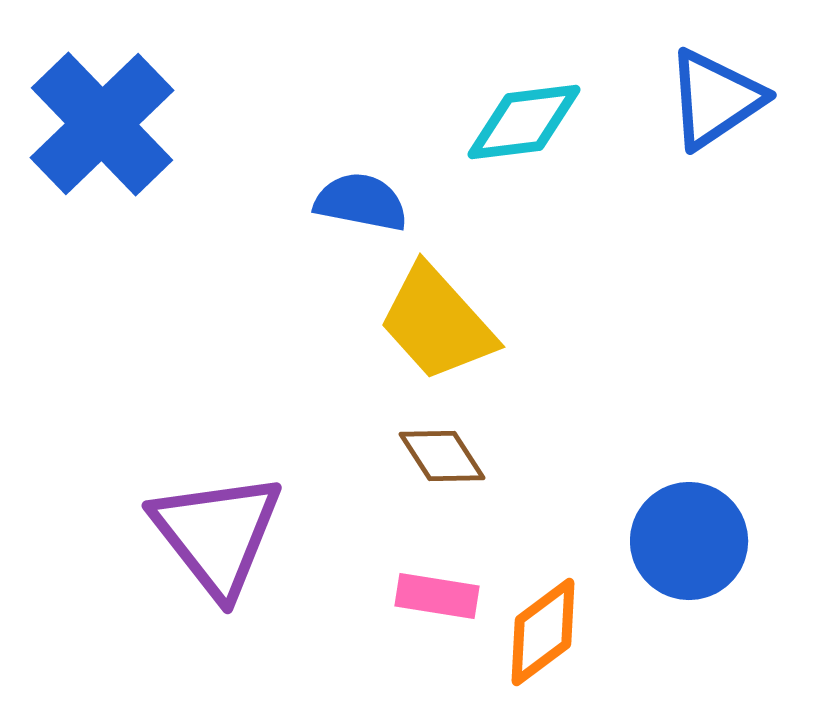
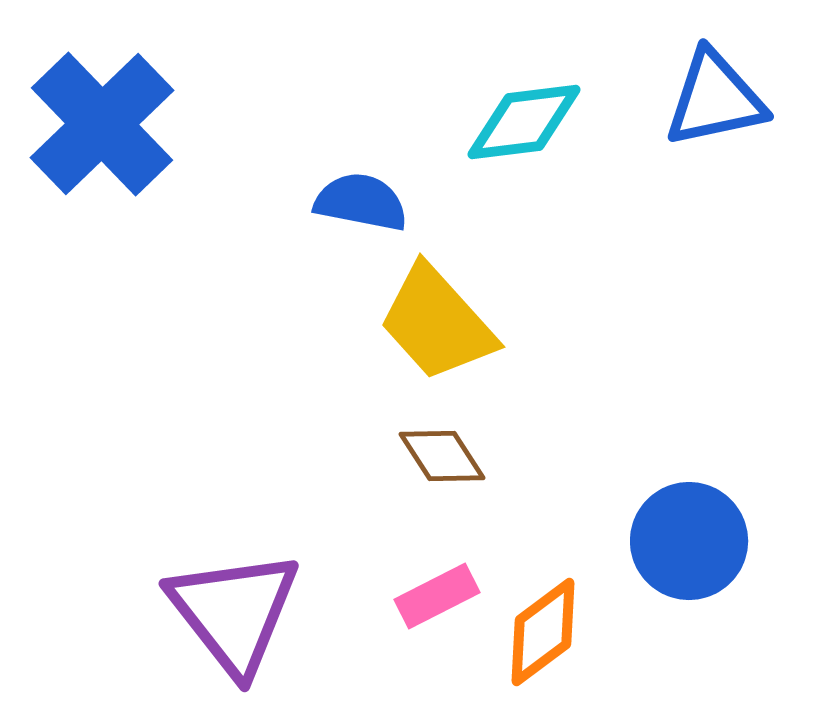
blue triangle: rotated 22 degrees clockwise
purple triangle: moved 17 px right, 78 px down
pink rectangle: rotated 36 degrees counterclockwise
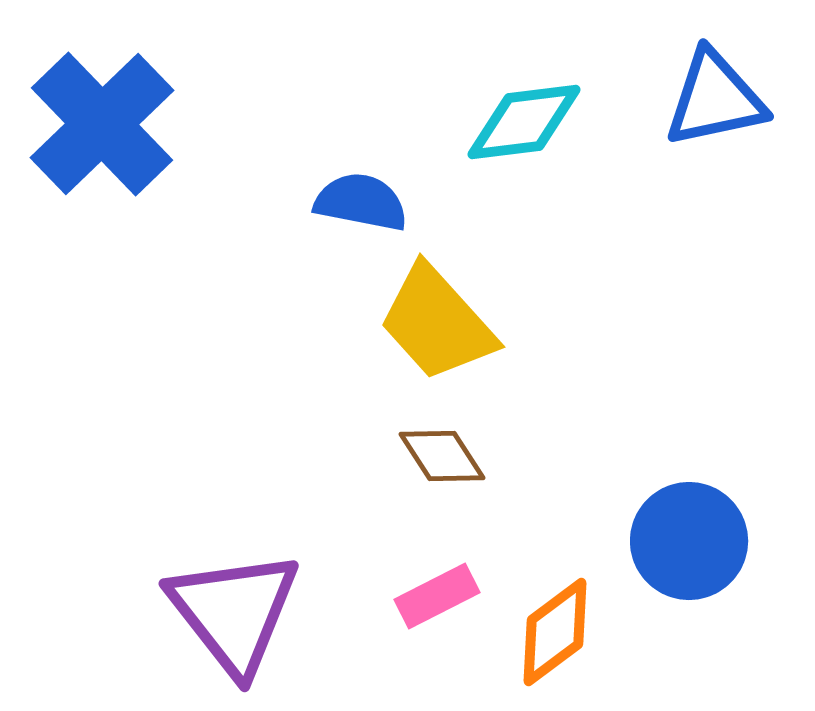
orange diamond: moved 12 px right
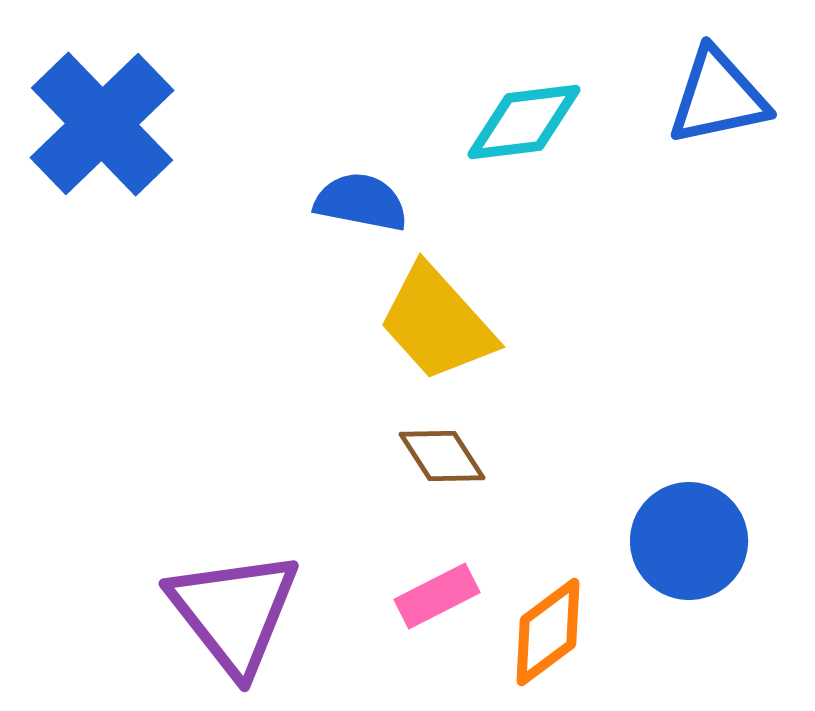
blue triangle: moved 3 px right, 2 px up
orange diamond: moved 7 px left
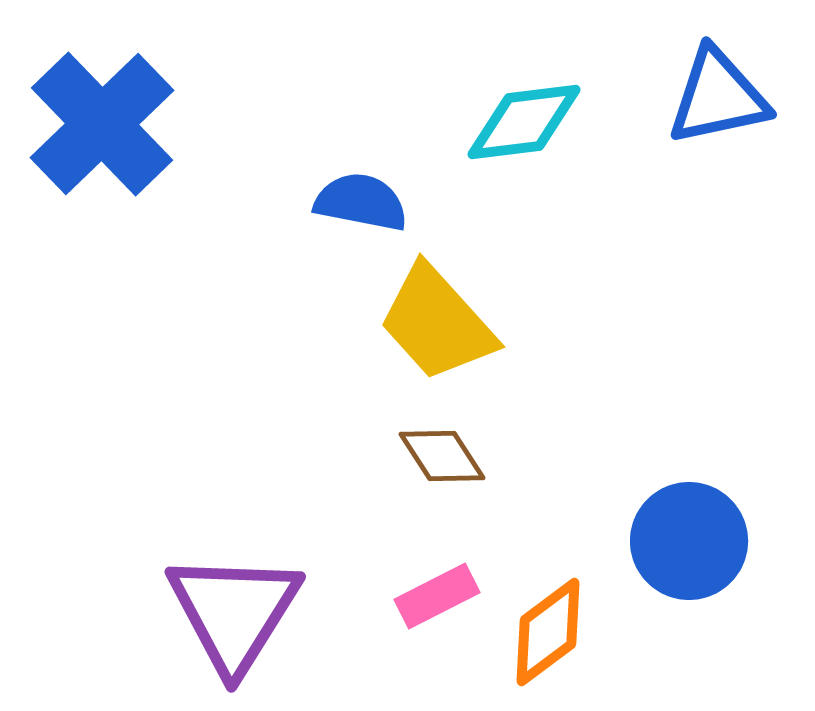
purple triangle: rotated 10 degrees clockwise
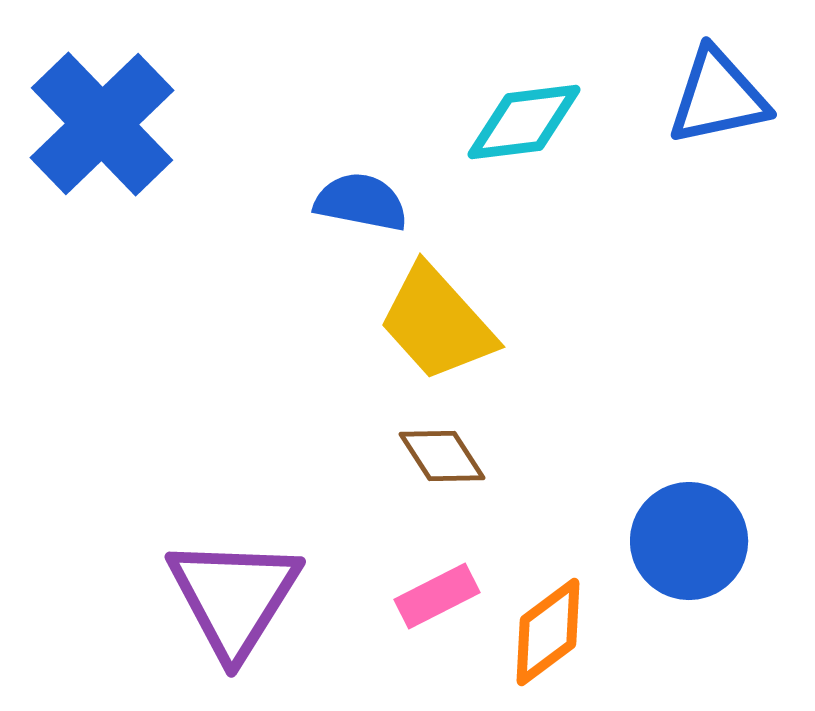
purple triangle: moved 15 px up
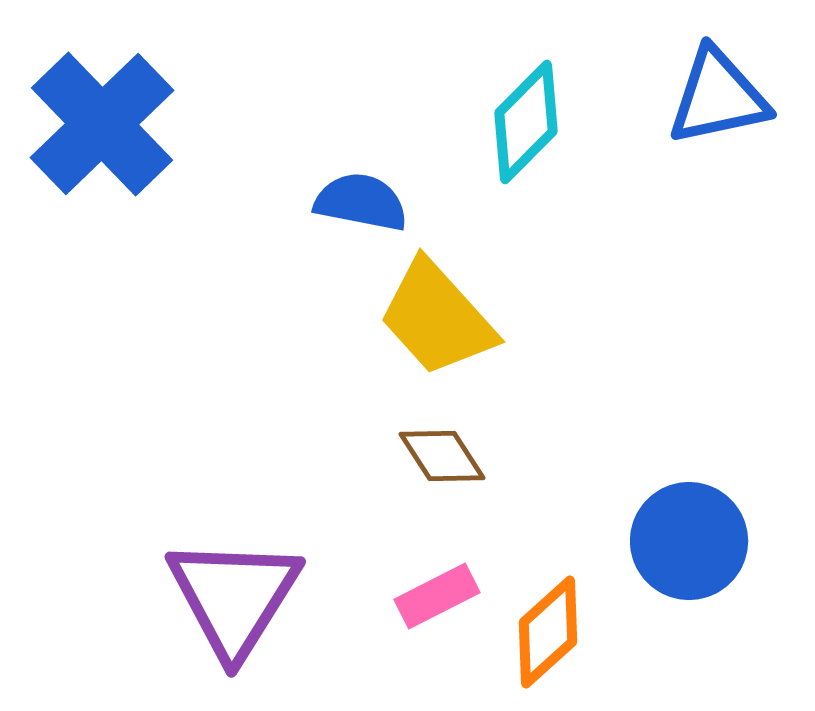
cyan diamond: moved 2 px right; rotated 38 degrees counterclockwise
yellow trapezoid: moved 5 px up
orange diamond: rotated 5 degrees counterclockwise
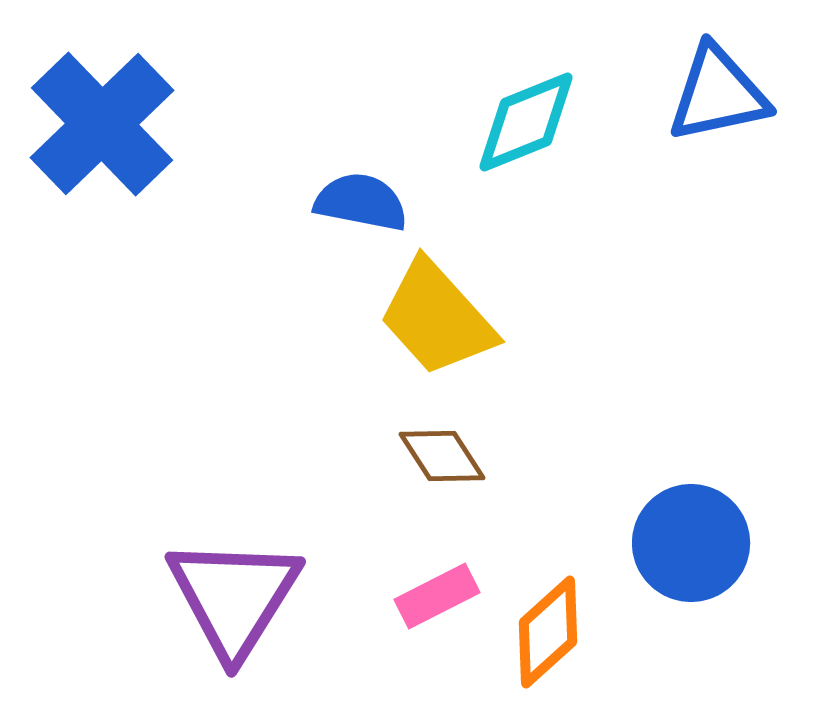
blue triangle: moved 3 px up
cyan diamond: rotated 23 degrees clockwise
blue circle: moved 2 px right, 2 px down
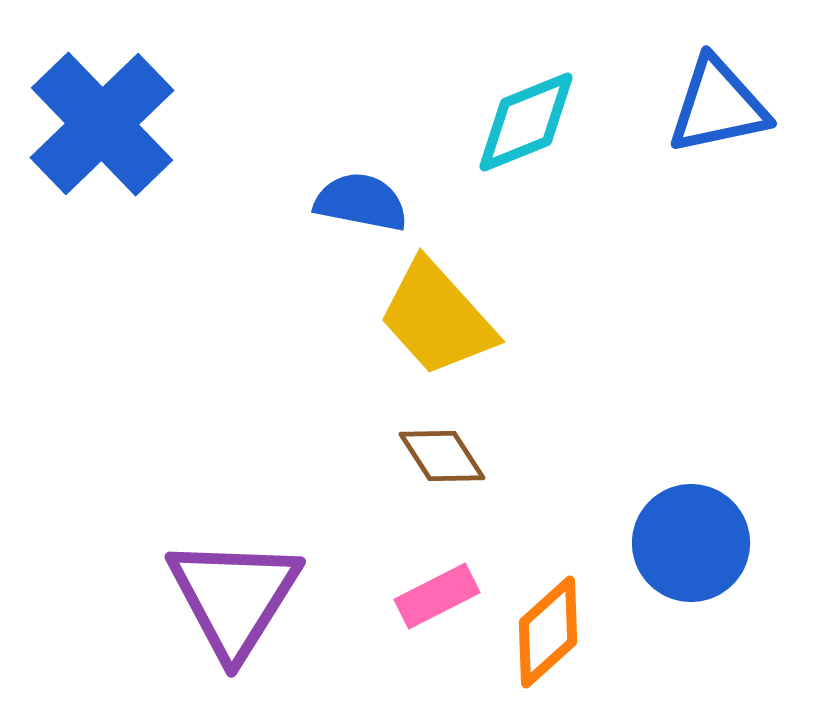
blue triangle: moved 12 px down
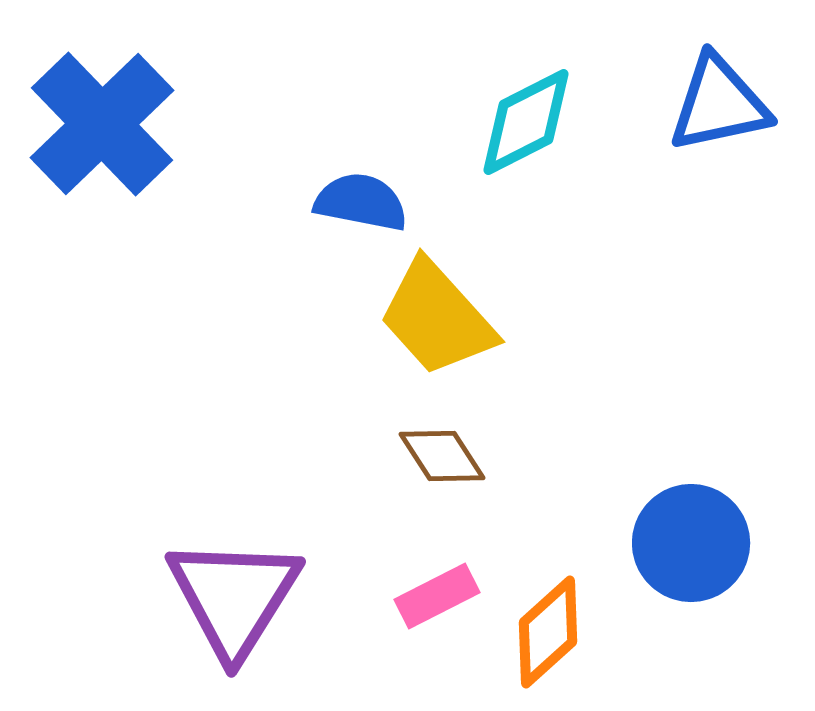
blue triangle: moved 1 px right, 2 px up
cyan diamond: rotated 5 degrees counterclockwise
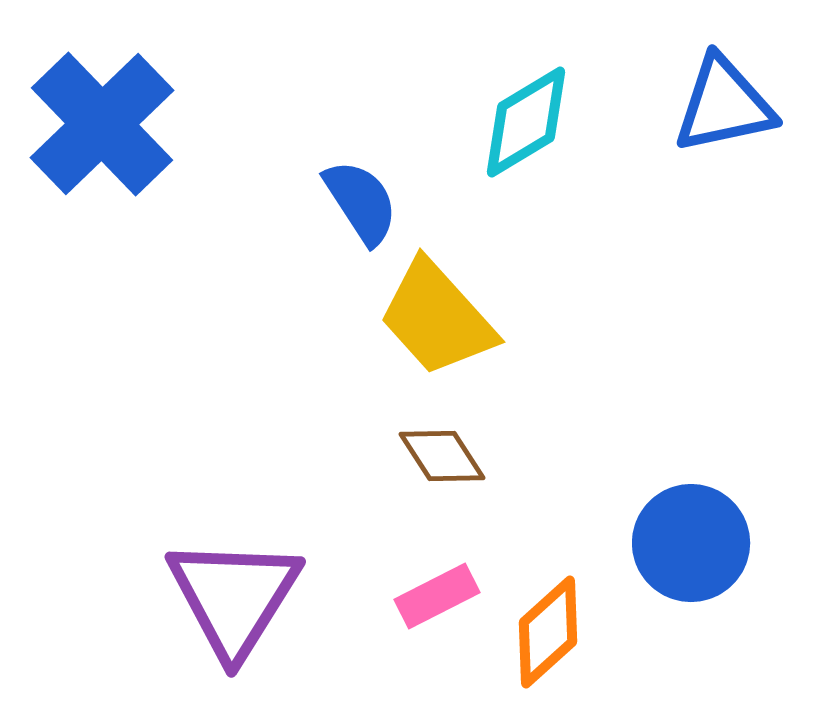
blue triangle: moved 5 px right, 1 px down
cyan diamond: rotated 4 degrees counterclockwise
blue semicircle: rotated 46 degrees clockwise
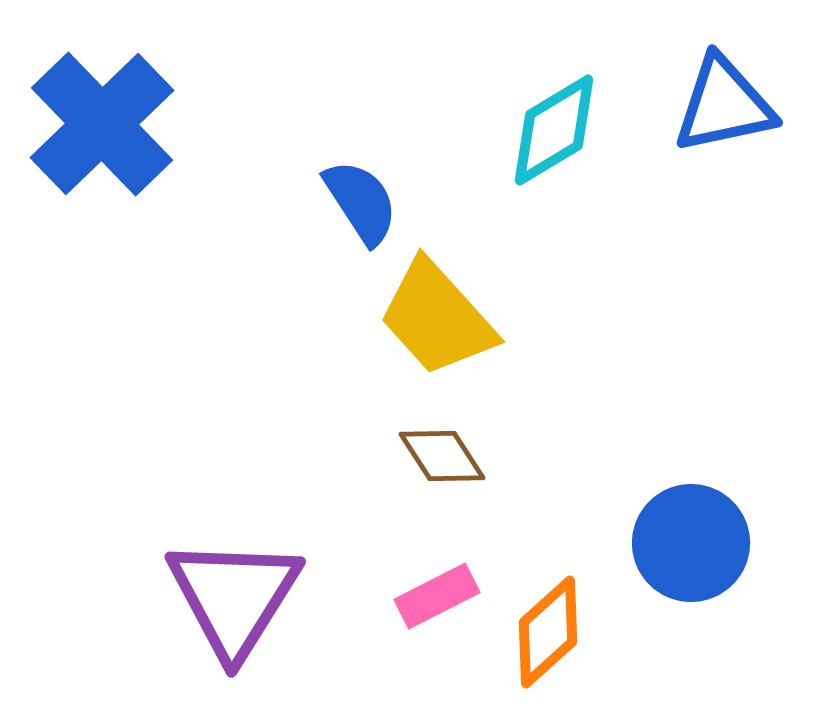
cyan diamond: moved 28 px right, 8 px down
